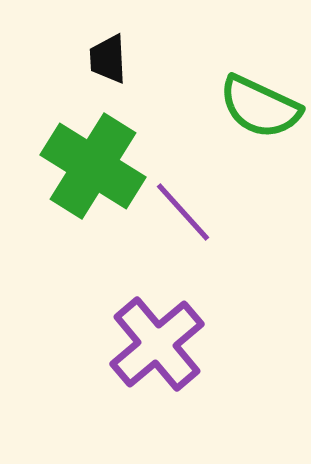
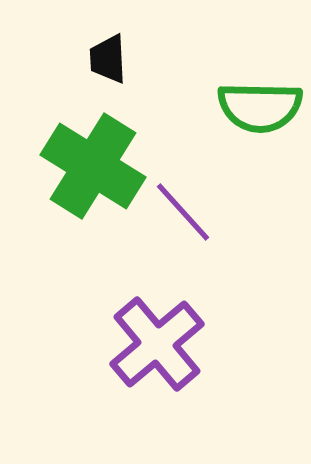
green semicircle: rotated 24 degrees counterclockwise
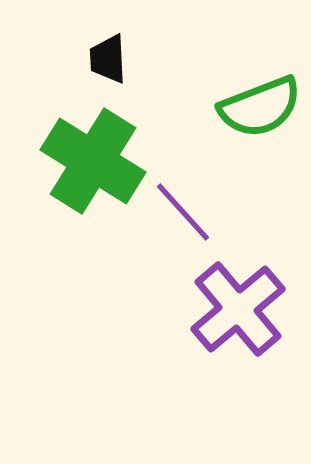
green semicircle: rotated 22 degrees counterclockwise
green cross: moved 5 px up
purple cross: moved 81 px right, 35 px up
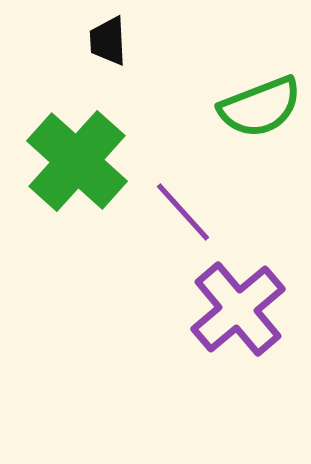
black trapezoid: moved 18 px up
green cross: moved 16 px left; rotated 10 degrees clockwise
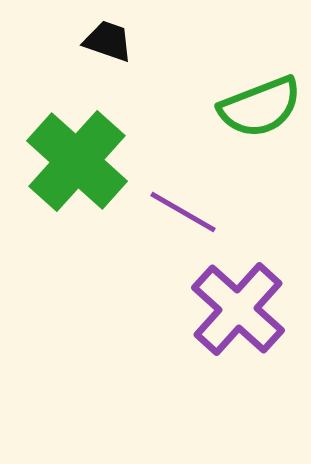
black trapezoid: rotated 112 degrees clockwise
purple line: rotated 18 degrees counterclockwise
purple cross: rotated 8 degrees counterclockwise
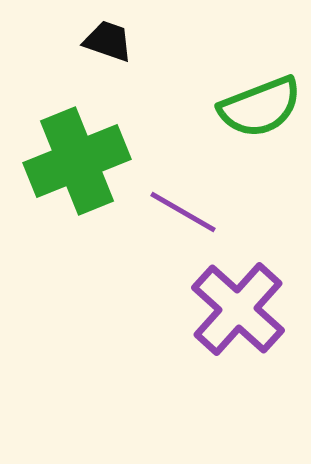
green cross: rotated 26 degrees clockwise
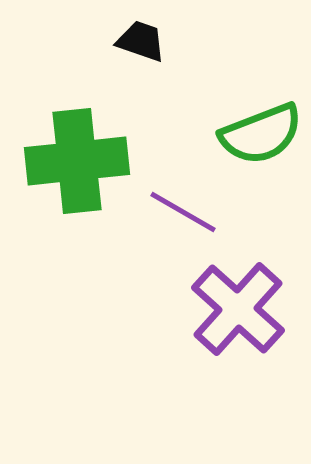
black trapezoid: moved 33 px right
green semicircle: moved 1 px right, 27 px down
green cross: rotated 16 degrees clockwise
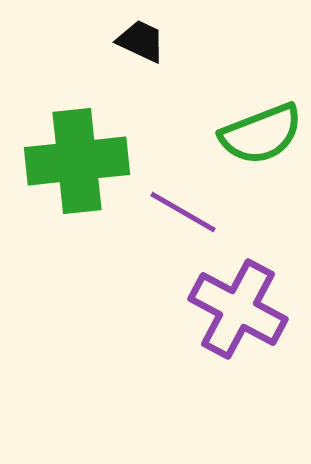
black trapezoid: rotated 6 degrees clockwise
purple cross: rotated 14 degrees counterclockwise
